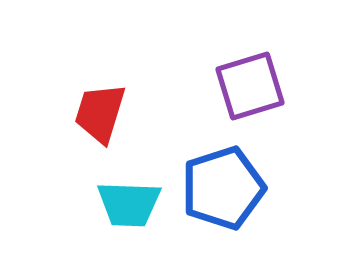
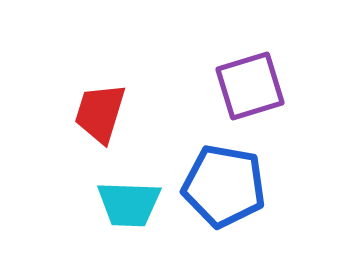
blue pentagon: moved 1 px right, 2 px up; rotated 28 degrees clockwise
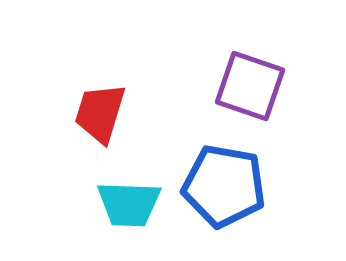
purple square: rotated 36 degrees clockwise
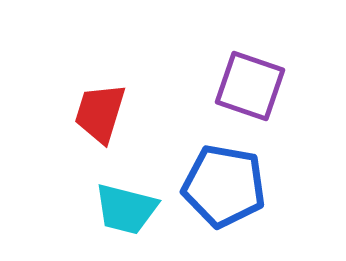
cyan trapezoid: moved 3 px left, 5 px down; rotated 12 degrees clockwise
